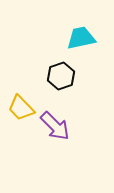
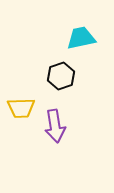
yellow trapezoid: rotated 48 degrees counterclockwise
purple arrow: rotated 36 degrees clockwise
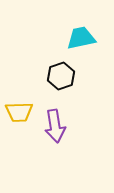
yellow trapezoid: moved 2 px left, 4 px down
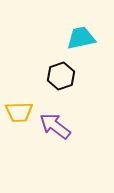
purple arrow: rotated 136 degrees clockwise
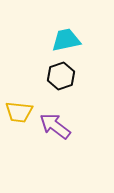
cyan trapezoid: moved 15 px left, 2 px down
yellow trapezoid: rotated 8 degrees clockwise
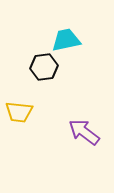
black hexagon: moved 17 px left, 9 px up; rotated 12 degrees clockwise
purple arrow: moved 29 px right, 6 px down
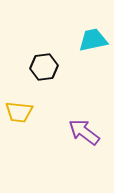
cyan trapezoid: moved 27 px right
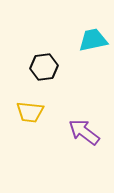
yellow trapezoid: moved 11 px right
